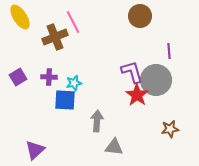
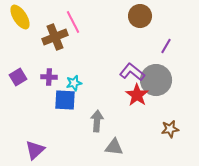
purple line: moved 3 px left, 5 px up; rotated 35 degrees clockwise
purple L-shape: rotated 35 degrees counterclockwise
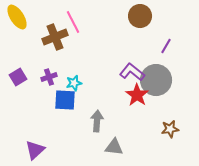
yellow ellipse: moved 3 px left
purple cross: rotated 21 degrees counterclockwise
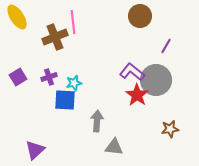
pink line: rotated 20 degrees clockwise
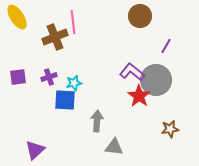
purple square: rotated 24 degrees clockwise
red star: moved 2 px right, 1 px down
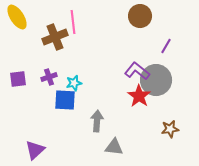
purple L-shape: moved 5 px right, 1 px up
purple square: moved 2 px down
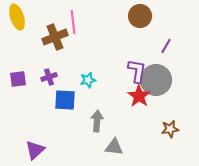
yellow ellipse: rotated 15 degrees clockwise
purple L-shape: rotated 60 degrees clockwise
cyan star: moved 14 px right, 3 px up
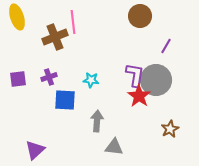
purple L-shape: moved 2 px left, 4 px down
cyan star: moved 3 px right; rotated 21 degrees clockwise
brown star: rotated 18 degrees counterclockwise
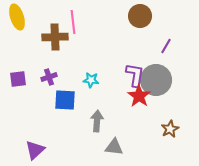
brown cross: rotated 20 degrees clockwise
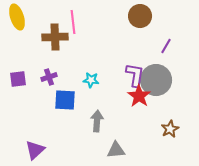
gray triangle: moved 2 px right, 3 px down; rotated 12 degrees counterclockwise
